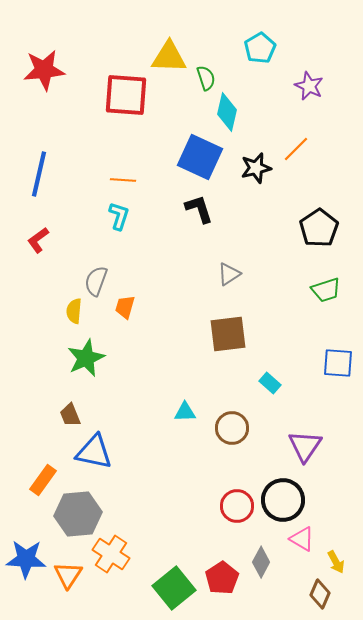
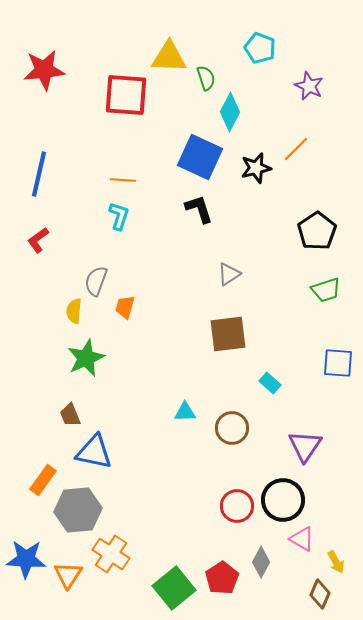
cyan pentagon at (260, 48): rotated 20 degrees counterclockwise
cyan diamond at (227, 112): moved 3 px right; rotated 15 degrees clockwise
black pentagon at (319, 228): moved 2 px left, 3 px down
gray hexagon at (78, 514): moved 4 px up
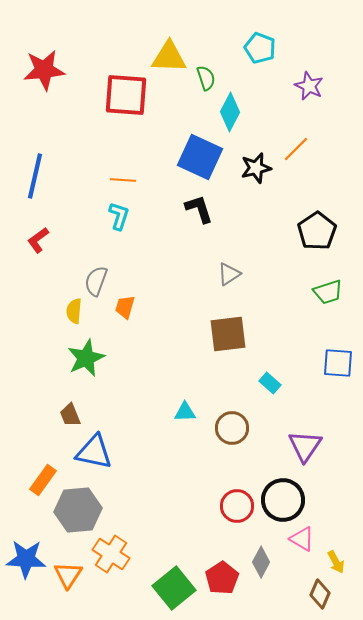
blue line at (39, 174): moved 4 px left, 2 px down
green trapezoid at (326, 290): moved 2 px right, 2 px down
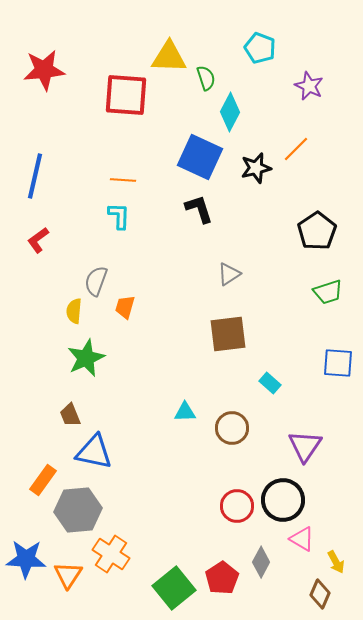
cyan L-shape at (119, 216): rotated 16 degrees counterclockwise
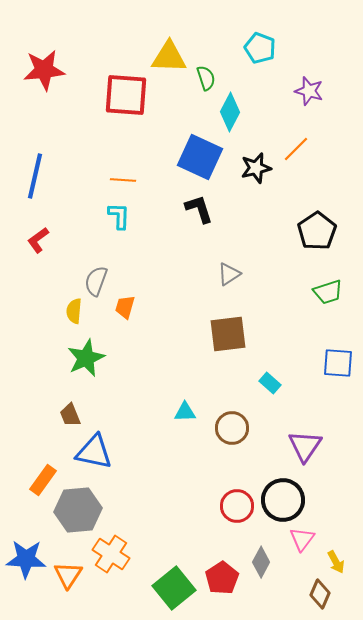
purple star at (309, 86): moved 5 px down; rotated 8 degrees counterclockwise
pink triangle at (302, 539): rotated 36 degrees clockwise
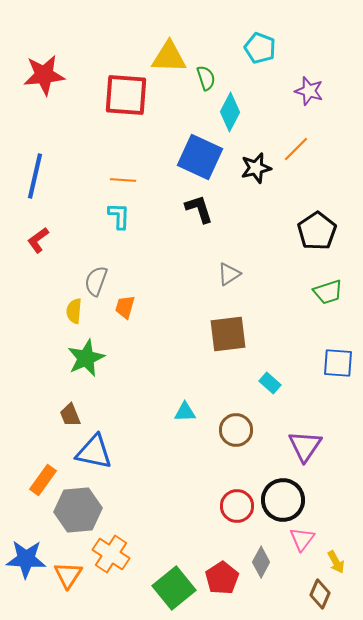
red star at (44, 70): moved 5 px down
brown circle at (232, 428): moved 4 px right, 2 px down
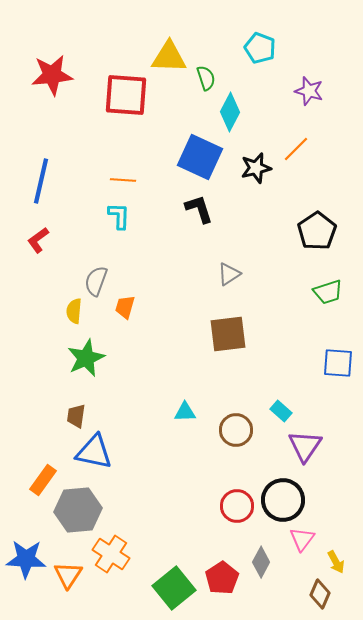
red star at (44, 75): moved 8 px right
blue line at (35, 176): moved 6 px right, 5 px down
cyan rectangle at (270, 383): moved 11 px right, 28 px down
brown trapezoid at (70, 415): moved 6 px right, 1 px down; rotated 30 degrees clockwise
